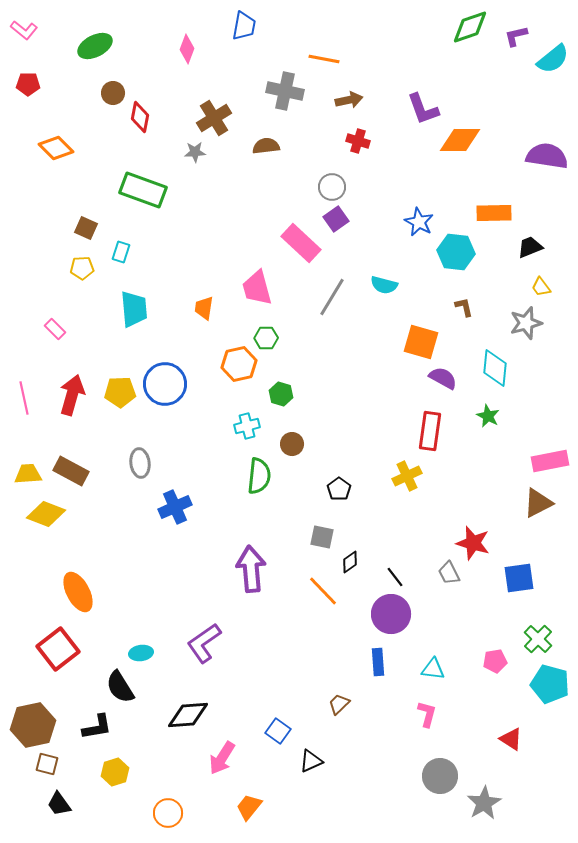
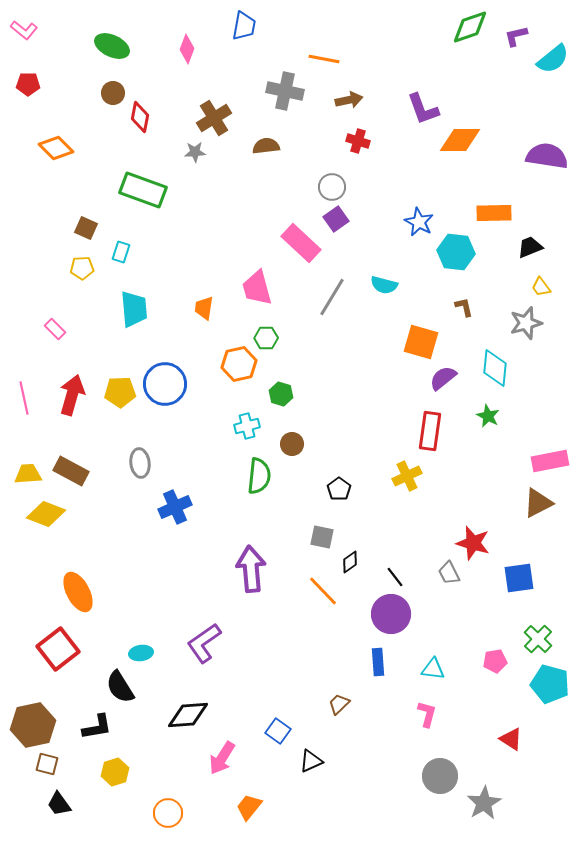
green ellipse at (95, 46): moved 17 px right; rotated 52 degrees clockwise
purple semicircle at (443, 378): rotated 68 degrees counterclockwise
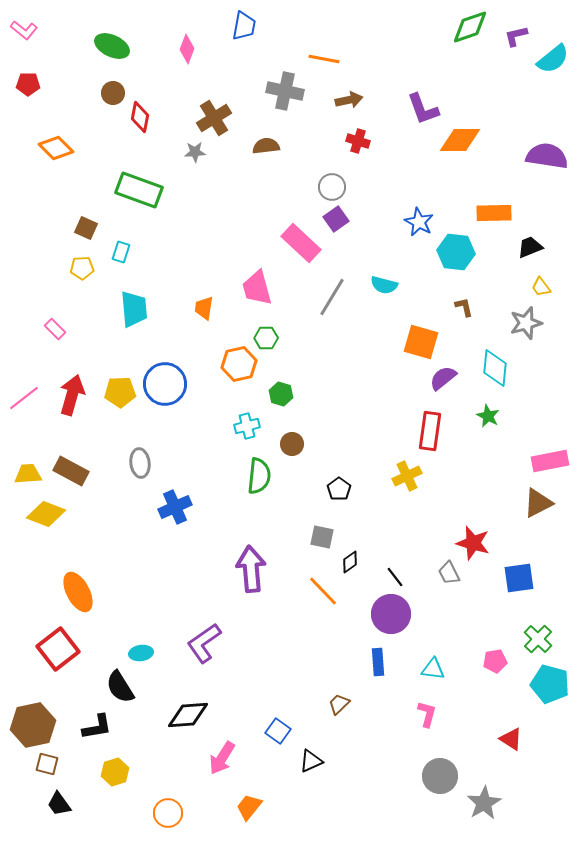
green rectangle at (143, 190): moved 4 px left
pink line at (24, 398): rotated 64 degrees clockwise
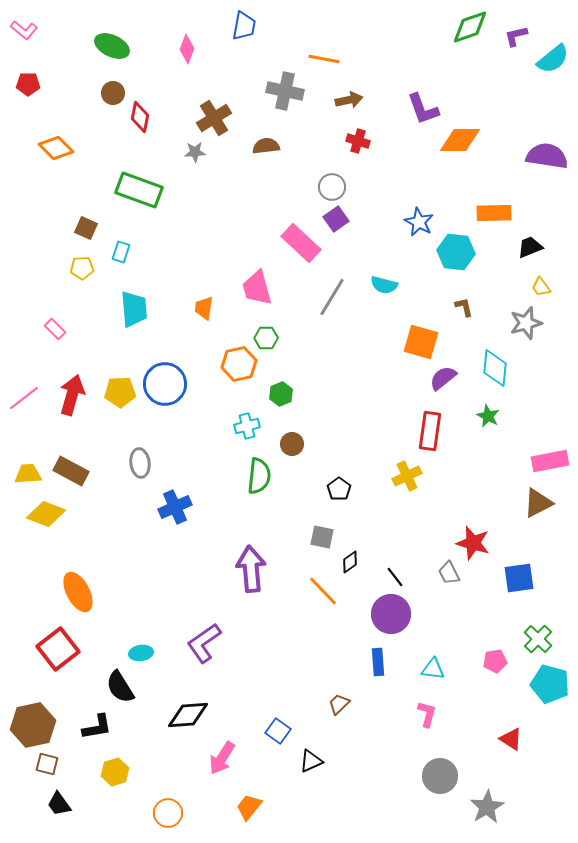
green hexagon at (281, 394): rotated 20 degrees clockwise
gray star at (484, 803): moved 3 px right, 4 px down
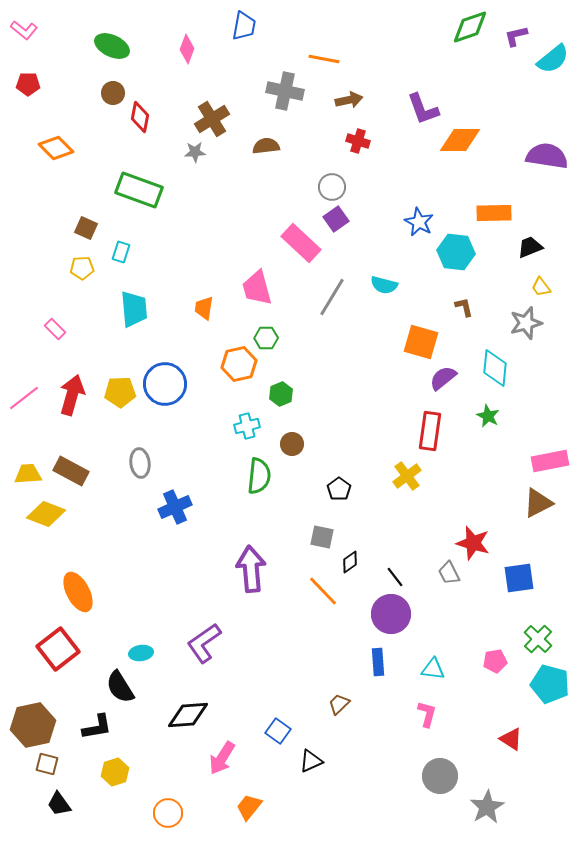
brown cross at (214, 118): moved 2 px left, 1 px down
yellow cross at (407, 476): rotated 12 degrees counterclockwise
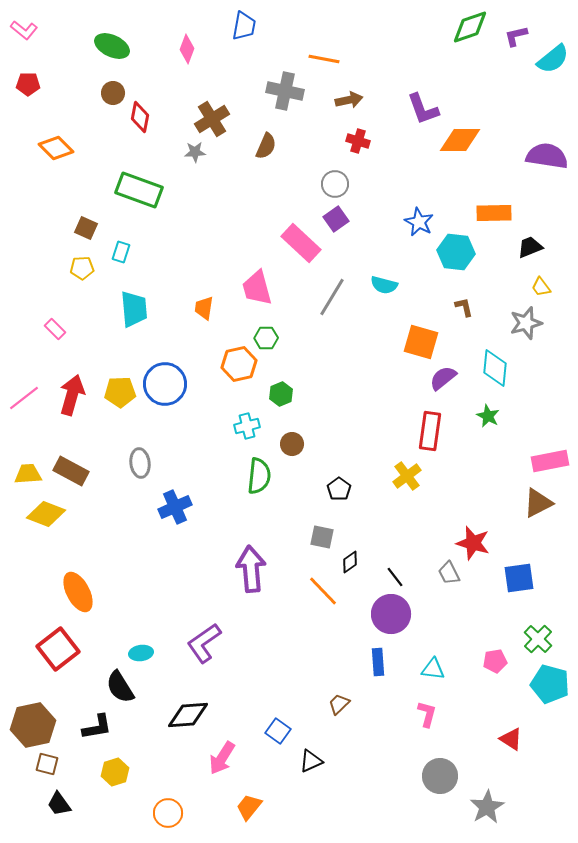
brown semicircle at (266, 146): rotated 120 degrees clockwise
gray circle at (332, 187): moved 3 px right, 3 px up
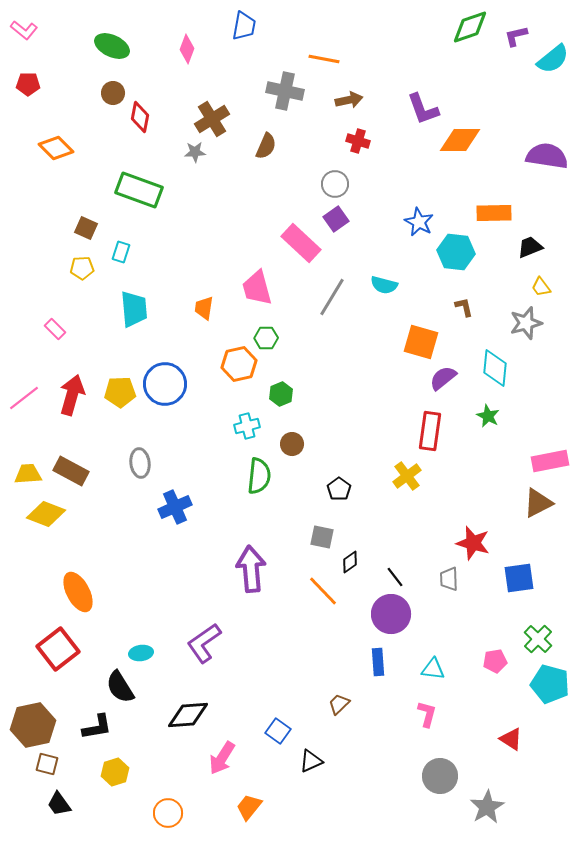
gray trapezoid at (449, 573): moved 6 px down; rotated 25 degrees clockwise
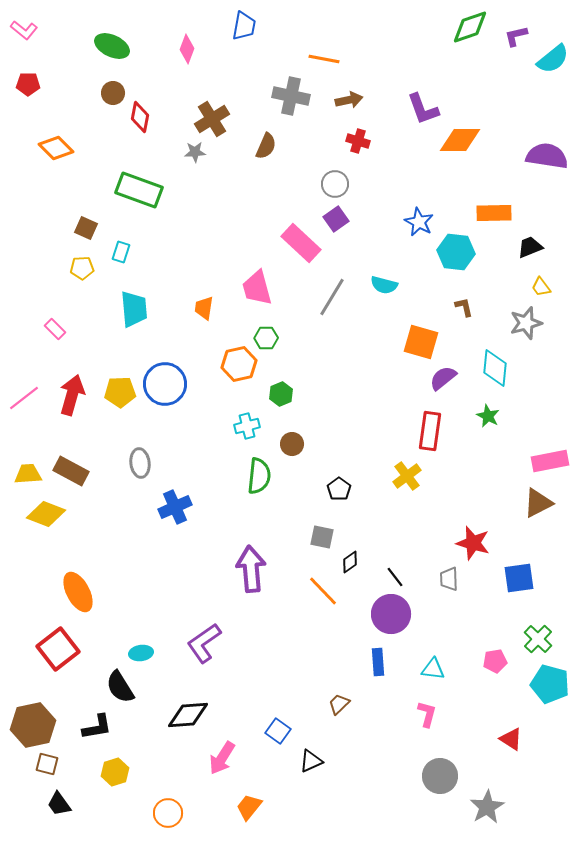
gray cross at (285, 91): moved 6 px right, 5 px down
